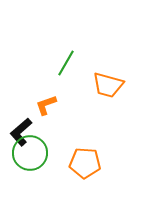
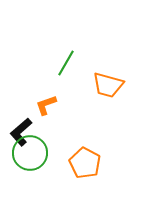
orange pentagon: rotated 24 degrees clockwise
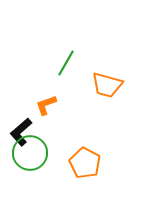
orange trapezoid: moved 1 px left
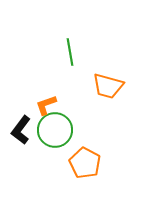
green line: moved 4 px right, 11 px up; rotated 40 degrees counterclockwise
orange trapezoid: moved 1 px right, 1 px down
black L-shape: moved 2 px up; rotated 12 degrees counterclockwise
green circle: moved 25 px right, 23 px up
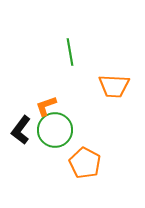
orange trapezoid: moved 6 px right; rotated 12 degrees counterclockwise
orange L-shape: moved 1 px down
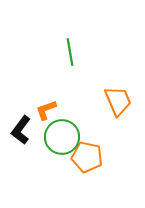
orange trapezoid: moved 4 px right, 15 px down; rotated 116 degrees counterclockwise
orange L-shape: moved 4 px down
green circle: moved 7 px right, 7 px down
orange pentagon: moved 2 px right, 6 px up; rotated 16 degrees counterclockwise
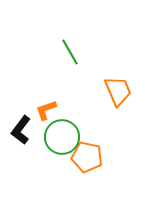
green line: rotated 20 degrees counterclockwise
orange trapezoid: moved 10 px up
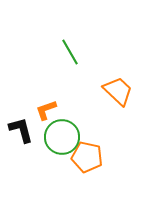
orange trapezoid: rotated 24 degrees counterclockwise
black L-shape: rotated 128 degrees clockwise
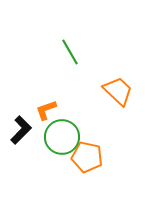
black L-shape: rotated 60 degrees clockwise
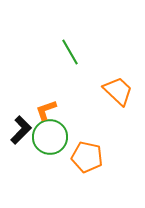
green circle: moved 12 px left
